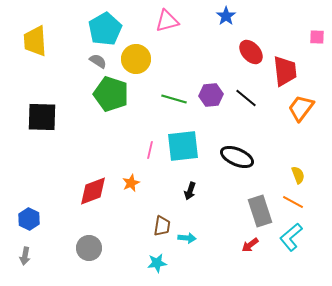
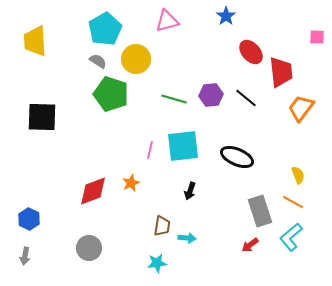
red trapezoid: moved 4 px left, 1 px down
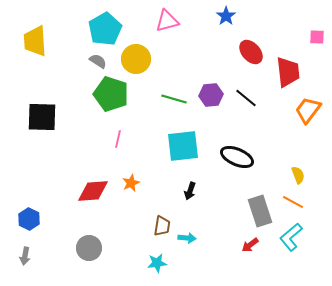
red trapezoid: moved 7 px right
orange trapezoid: moved 7 px right, 2 px down
pink line: moved 32 px left, 11 px up
red diamond: rotated 16 degrees clockwise
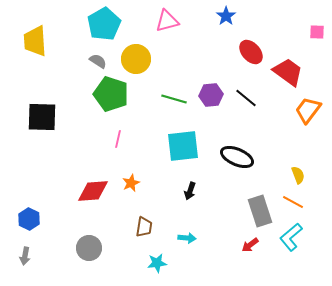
cyan pentagon: moved 1 px left, 5 px up
pink square: moved 5 px up
red trapezoid: rotated 48 degrees counterclockwise
brown trapezoid: moved 18 px left, 1 px down
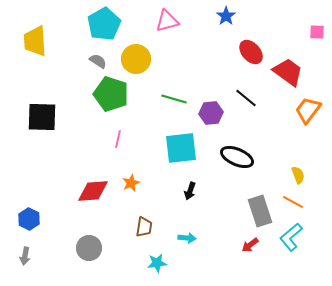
purple hexagon: moved 18 px down
cyan square: moved 2 px left, 2 px down
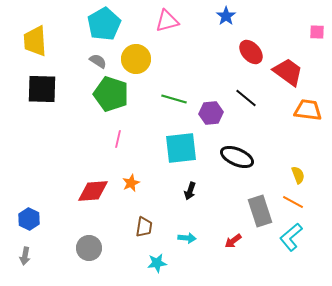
orange trapezoid: rotated 60 degrees clockwise
black square: moved 28 px up
red arrow: moved 17 px left, 4 px up
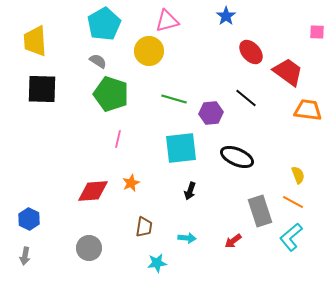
yellow circle: moved 13 px right, 8 px up
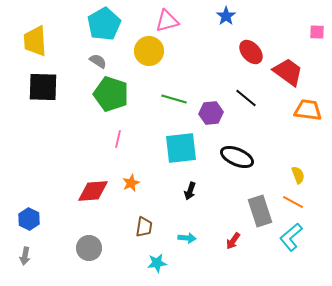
black square: moved 1 px right, 2 px up
red arrow: rotated 18 degrees counterclockwise
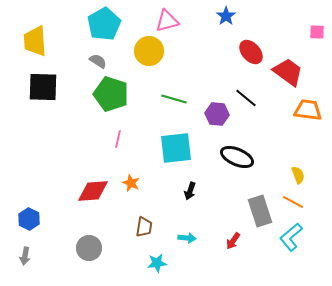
purple hexagon: moved 6 px right, 1 px down; rotated 10 degrees clockwise
cyan square: moved 5 px left
orange star: rotated 24 degrees counterclockwise
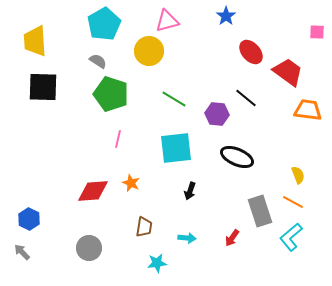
green line: rotated 15 degrees clockwise
red arrow: moved 1 px left, 3 px up
gray arrow: moved 3 px left, 4 px up; rotated 126 degrees clockwise
